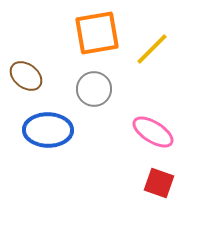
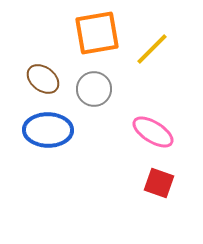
brown ellipse: moved 17 px right, 3 px down
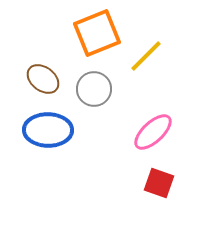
orange square: rotated 12 degrees counterclockwise
yellow line: moved 6 px left, 7 px down
pink ellipse: rotated 75 degrees counterclockwise
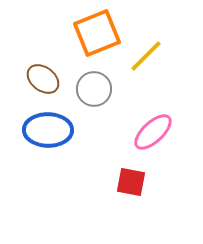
red square: moved 28 px left, 1 px up; rotated 8 degrees counterclockwise
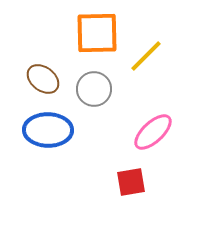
orange square: rotated 21 degrees clockwise
red square: rotated 20 degrees counterclockwise
